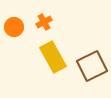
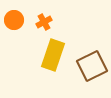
orange circle: moved 7 px up
yellow rectangle: moved 2 px up; rotated 48 degrees clockwise
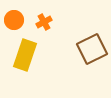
yellow rectangle: moved 28 px left
brown square: moved 17 px up
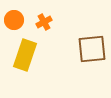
brown square: rotated 20 degrees clockwise
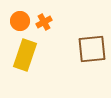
orange circle: moved 6 px right, 1 px down
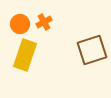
orange circle: moved 3 px down
brown square: moved 1 px down; rotated 12 degrees counterclockwise
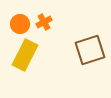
brown square: moved 2 px left
yellow rectangle: rotated 8 degrees clockwise
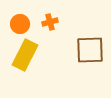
orange cross: moved 6 px right; rotated 14 degrees clockwise
brown square: rotated 16 degrees clockwise
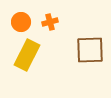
orange circle: moved 1 px right, 2 px up
yellow rectangle: moved 2 px right
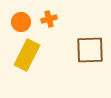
orange cross: moved 1 px left, 3 px up
